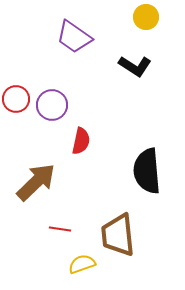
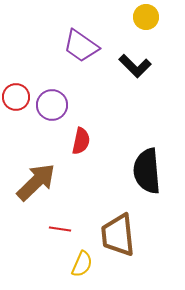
purple trapezoid: moved 7 px right, 9 px down
black L-shape: rotated 12 degrees clockwise
red circle: moved 2 px up
yellow semicircle: rotated 132 degrees clockwise
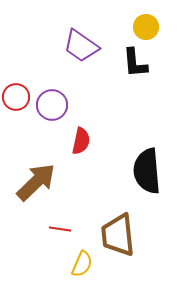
yellow circle: moved 10 px down
black L-shape: moved 3 px up; rotated 40 degrees clockwise
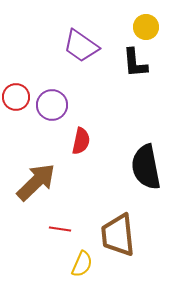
black semicircle: moved 1 px left, 4 px up; rotated 6 degrees counterclockwise
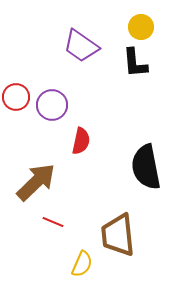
yellow circle: moved 5 px left
red line: moved 7 px left, 7 px up; rotated 15 degrees clockwise
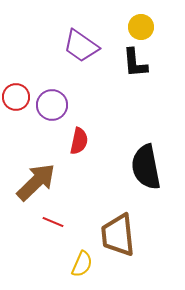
red semicircle: moved 2 px left
